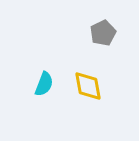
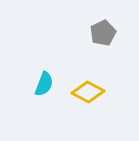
yellow diamond: moved 6 px down; rotated 52 degrees counterclockwise
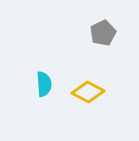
cyan semicircle: rotated 25 degrees counterclockwise
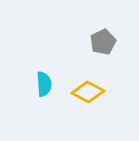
gray pentagon: moved 9 px down
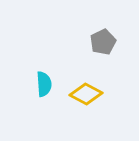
yellow diamond: moved 2 px left, 2 px down
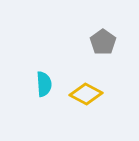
gray pentagon: rotated 10 degrees counterclockwise
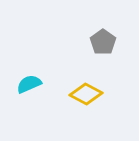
cyan semicircle: moved 15 px left; rotated 110 degrees counterclockwise
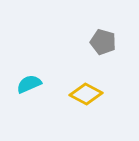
gray pentagon: rotated 20 degrees counterclockwise
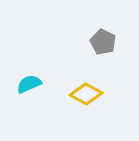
gray pentagon: rotated 10 degrees clockwise
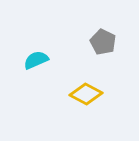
cyan semicircle: moved 7 px right, 24 px up
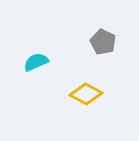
cyan semicircle: moved 2 px down
